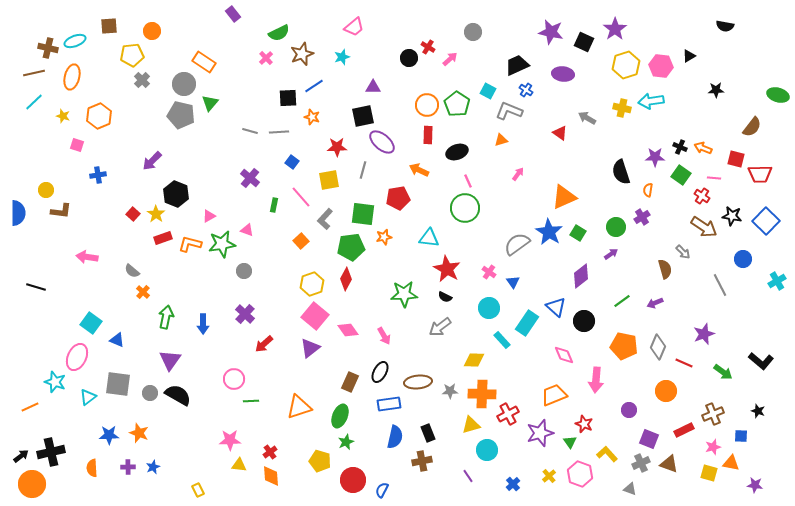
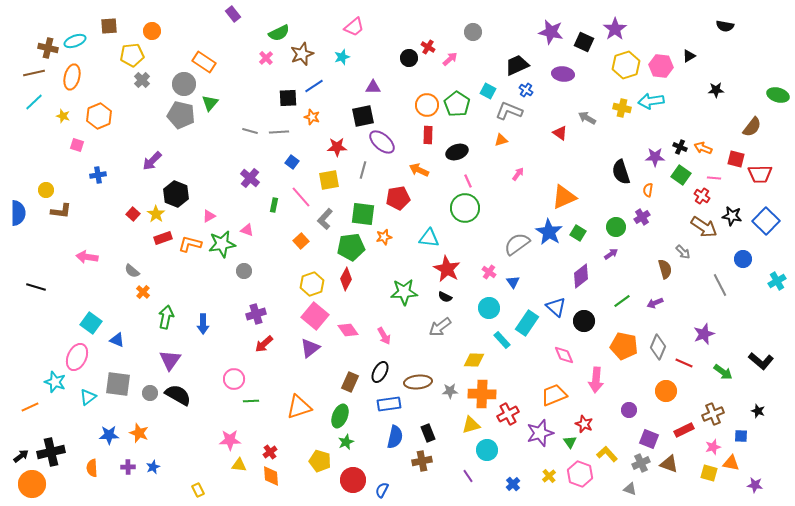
green star at (404, 294): moved 2 px up
purple cross at (245, 314): moved 11 px right; rotated 30 degrees clockwise
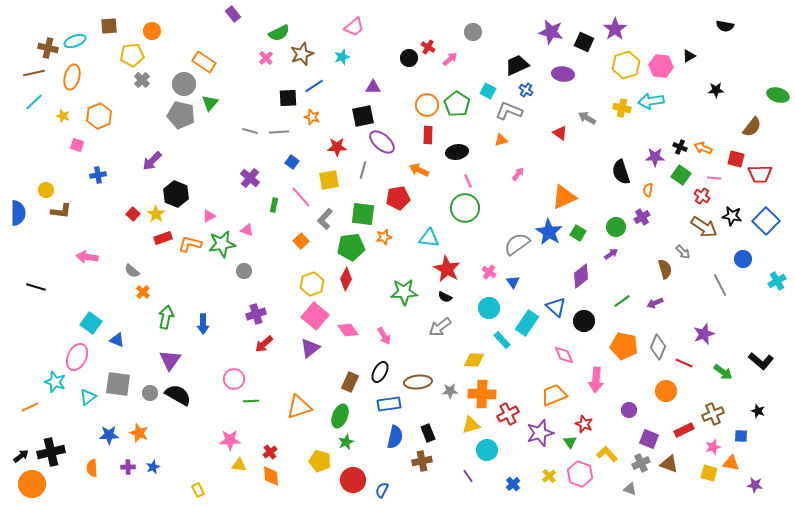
black ellipse at (457, 152): rotated 10 degrees clockwise
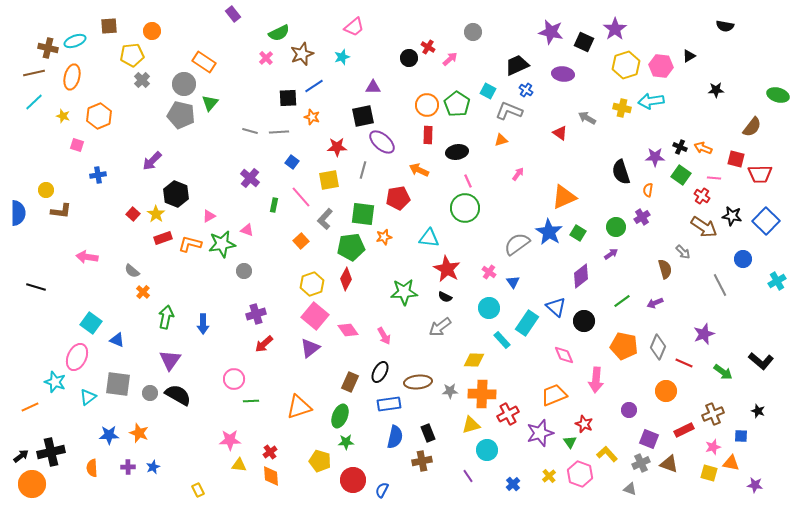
green star at (346, 442): rotated 21 degrees clockwise
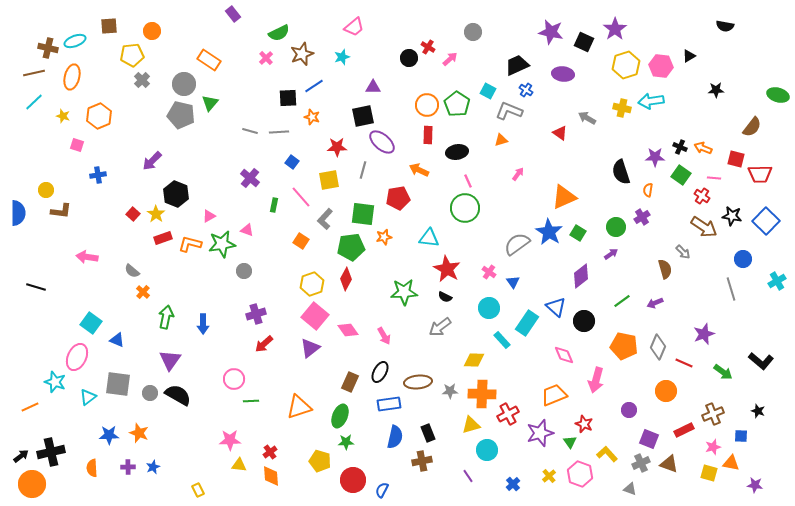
orange rectangle at (204, 62): moved 5 px right, 2 px up
orange square at (301, 241): rotated 14 degrees counterclockwise
gray line at (720, 285): moved 11 px right, 4 px down; rotated 10 degrees clockwise
pink arrow at (596, 380): rotated 10 degrees clockwise
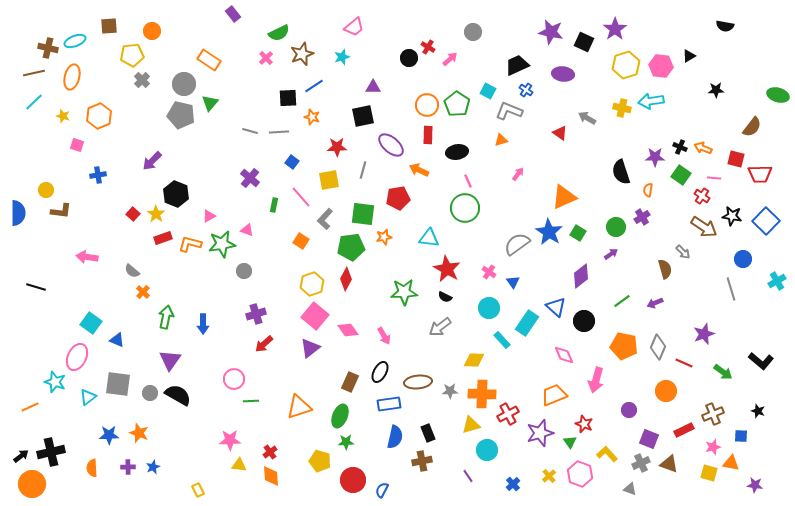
purple ellipse at (382, 142): moved 9 px right, 3 px down
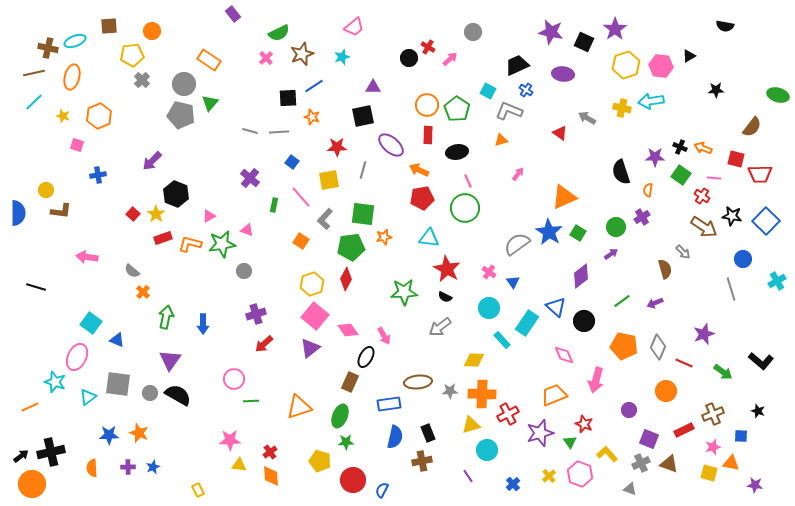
green pentagon at (457, 104): moved 5 px down
red pentagon at (398, 198): moved 24 px right
black ellipse at (380, 372): moved 14 px left, 15 px up
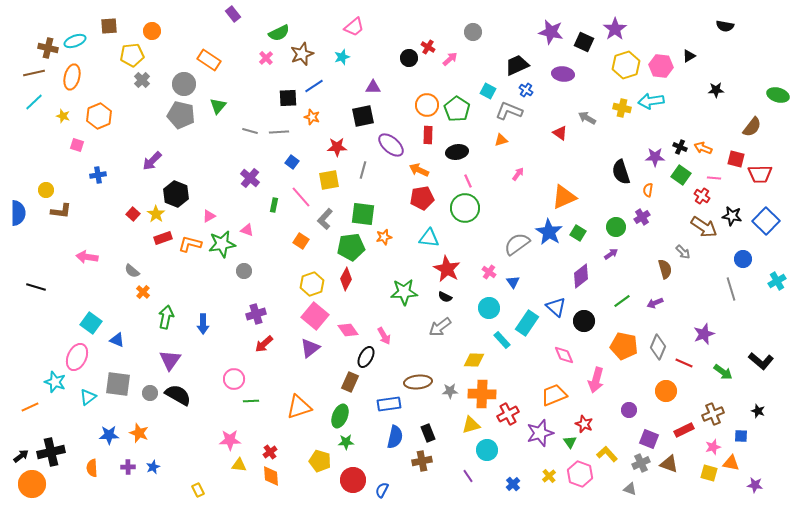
green triangle at (210, 103): moved 8 px right, 3 px down
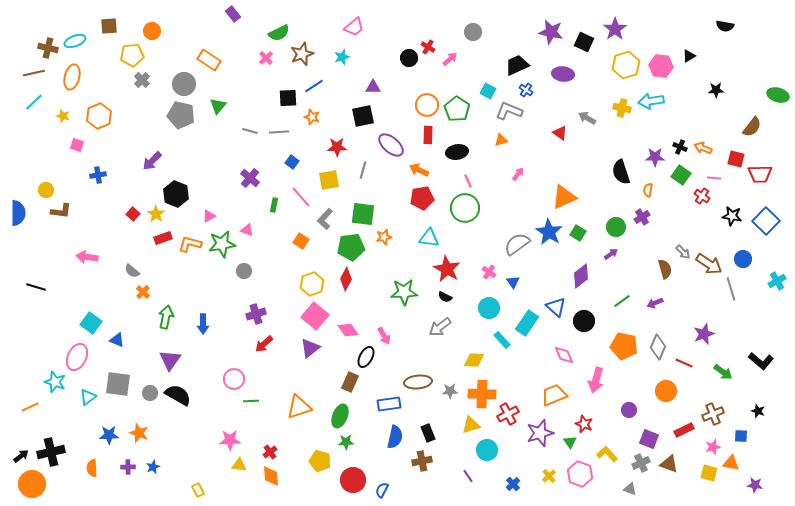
brown arrow at (704, 227): moved 5 px right, 37 px down
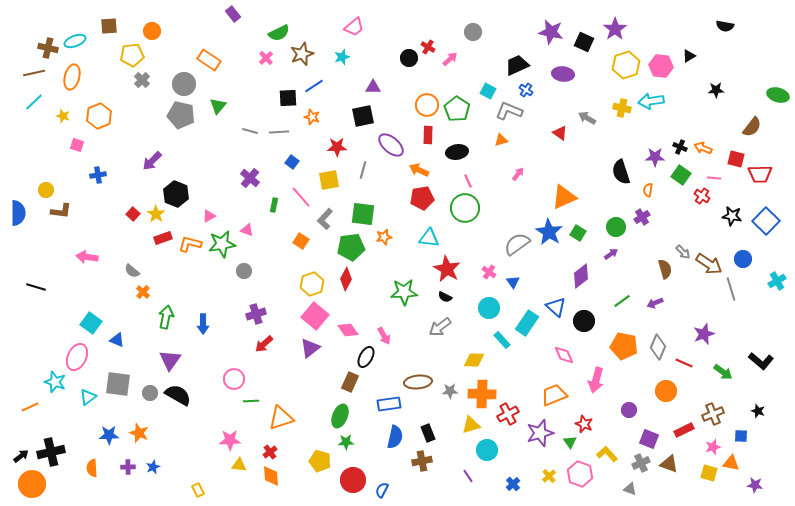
orange triangle at (299, 407): moved 18 px left, 11 px down
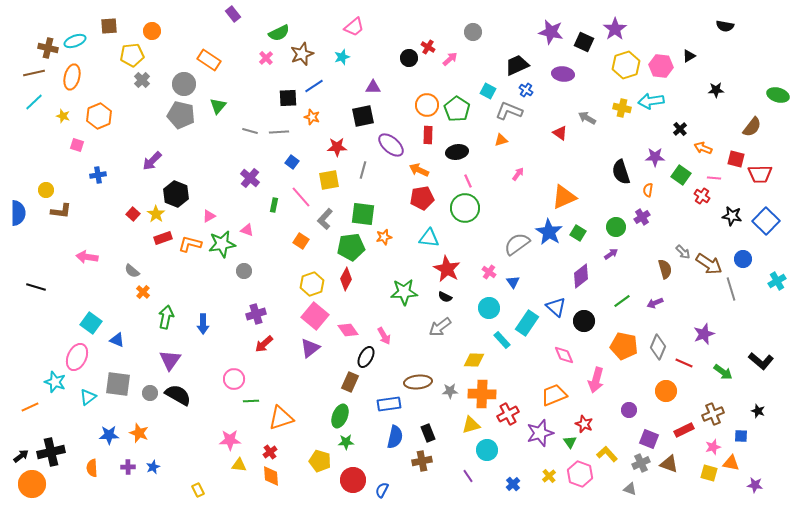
black cross at (680, 147): moved 18 px up; rotated 24 degrees clockwise
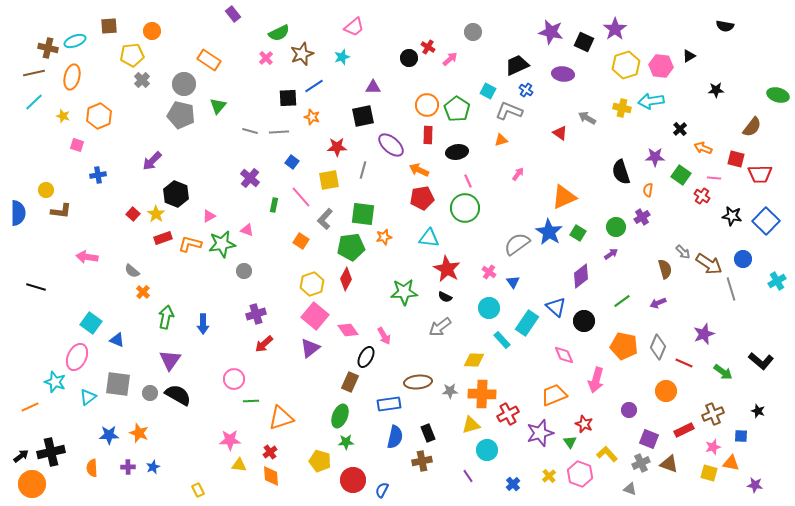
purple arrow at (655, 303): moved 3 px right
